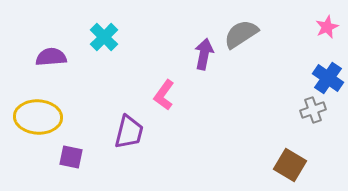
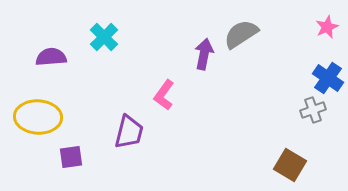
purple square: rotated 20 degrees counterclockwise
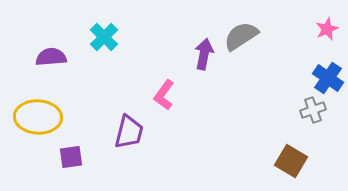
pink star: moved 2 px down
gray semicircle: moved 2 px down
brown square: moved 1 px right, 4 px up
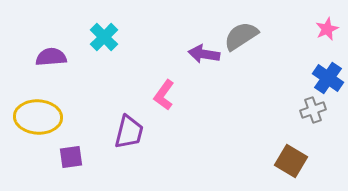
purple arrow: rotated 92 degrees counterclockwise
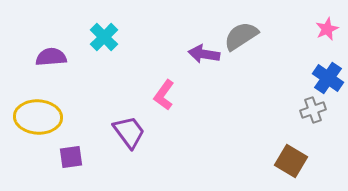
purple trapezoid: rotated 51 degrees counterclockwise
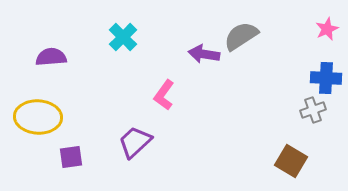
cyan cross: moved 19 px right
blue cross: moved 2 px left; rotated 32 degrees counterclockwise
purple trapezoid: moved 6 px right, 10 px down; rotated 96 degrees counterclockwise
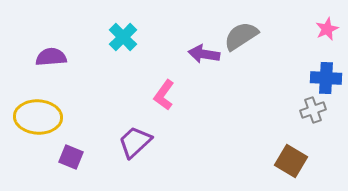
purple square: rotated 30 degrees clockwise
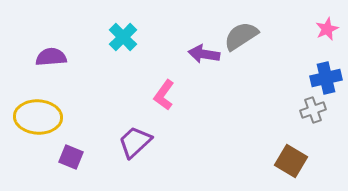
blue cross: rotated 16 degrees counterclockwise
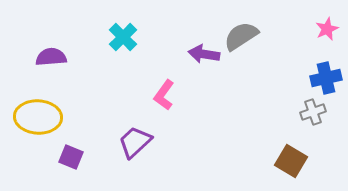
gray cross: moved 2 px down
